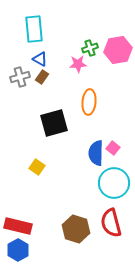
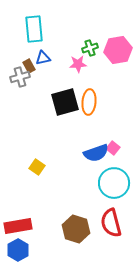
blue triangle: moved 3 px right, 1 px up; rotated 42 degrees counterclockwise
brown rectangle: moved 13 px left, 11 px up; rotated 64 degrees counterclockwise
black square: moved 11 px right, 21 px up
blue semicircle: rotated 110 degrees counterclockwise
red rectangle: rotated 24 degrees counterclockwise
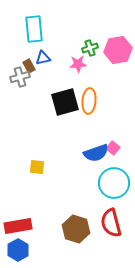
orange ellipse: moved 1 px up
yellow square: rotated 28 degrees counterclockwise
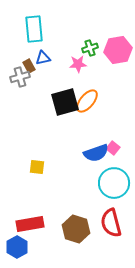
orange ellipse: moved 2 px left; rotated 35 degrees clockwise
red rectangle: moved 12 px right, 2 px up
blue hexagon: moved 1 px left, 3 px up
